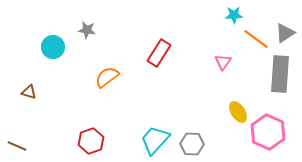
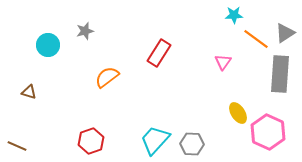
gray star: moved 2 px left, 1 px down; rotated 24 degrees counterclockwise
cyan circle: moved 5 px left, 2 px up
yellow ellipse: moved 1 px down
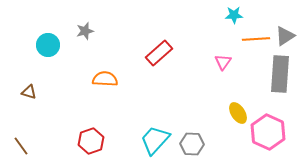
gray triangle: moved 3 px down
orange line: rotated 40 degrees counterclockwise
red rectangle: rotated 16 degrees clockwise
orange semicircle: moved 2 px left, 2 px down; rotated 40 degrees clockwise
brown line: moved 4 px right; rotated 30 degrees clockwise
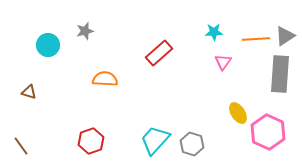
cyan star: moved 20 px left, 17 px down
gray hexagon: rotated 15 degrees clockwise
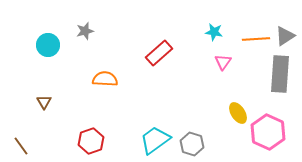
cyan star: rotated 12 degrees clockwise
brown triangle: moved 15 px right, 10 px down; rotated 42 degrees clockwise
cyan trapezoid: rotated 12 degrees clockwise
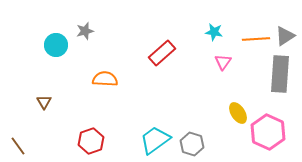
cyan circle: moved 8 px right
red rectangle: moved 3 px right
brown line: moved 3 px left
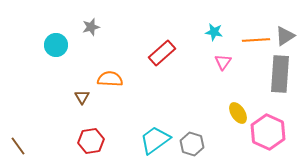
gray star: moved 6 px right, 4 px up
orange line: moved 1 px down
orange semicircle: moved 5 px right
brown triangle: moved 38 px right, 5 px up
red hexagon: rotated 10 degrees clockwise
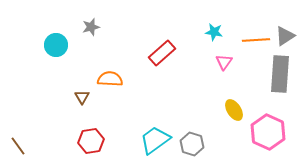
pink triangle: moved 1 px right
yellow ellipse: moved 4 px left, 3 px up
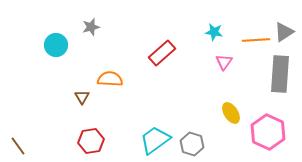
gray triangle: moved 1 px left, 4 px up
yellow ellipse: moved 3 px left, 3 px down
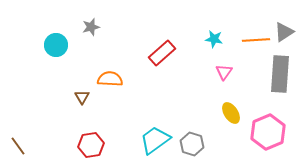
cyan star: moved 7 px down
pink triangle: moved 10 px down
pink hexagon: rotated 12 degrees clockwise
red hexagon: moved 4 px down
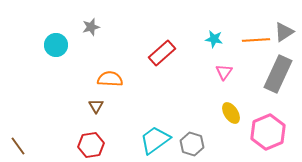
gray rectangle: moved 2 px left; rotated 21 degrees clockwise
brown triangle: moved 14 px right, 9 px down
